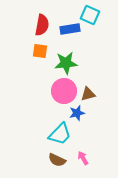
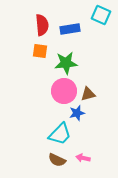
cyan square: moved 11 px right
red semicircle: rotated 15 degrees counterclockwise
pink arrow: rotated 48 degrees counterclockwise
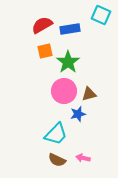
red semicircle: rotated 115 degrees counterclockwise
orange square: moved 5 px right; rotated 21 degrees counterclockwise
green star: moved 2 px right, 1 px up; rotated 30 degrees counterclockwise
brown triangle: moved 1 px right
blue star: moved 1 px right, 1 px down
cyan trapezoid: moved 4 px left
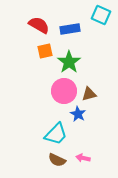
red semicircle: moved 3 px left; rotated 60 degrees clockwise
green star: moved 1 px right
blue star: rotated 28 degrees counterclockwise
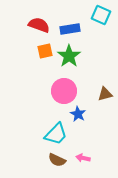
red semicircle: rotated 10 degrees counterclockwise
green star: moved 6 px up
brown triangle: moved 16 px right
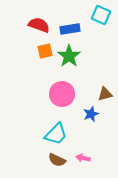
pink circle: moved 2 px left, 3 px down
blue star: moved 13 px right; rotated 21 degrees clockwise
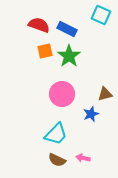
blue rectangle: moved 3 px left; rotated 36 degrees clockwise
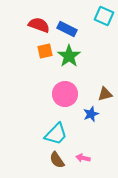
cyan square: moved 3 px right, 1 px down
pink circle: moved 3 px right
brown semicircle: rotated 30 degrees clockwise
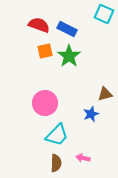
cyan square: moved 2 px up
pink circle: moved 20 px left, 9 px down
cyan trapezoid: moved 1 px right, 1 px down
brown semicircle: moved 1 px left, 3 px down; rotated 144 degrees counterclockwise
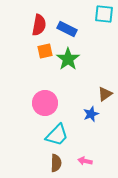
cyan square: rotated 18 degrees counterclockwise
red semicircle: rotated 80 degrees clockwise
green star: moved 1 px left, 3 px down
brown triangle: rotated 21 degrees counterclockwise
pink arrow: moved 2 px right, 3 px down
